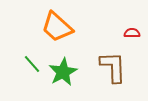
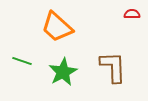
red semicircle: moved 19 px up
green line: moved 10 px left, 3 px up; rotated 30 degrees counterclockwise
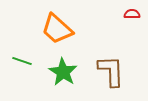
orange trapezoid: moved 2 px down
brown L-shape: moved 2 px left, 4 px down
green star: rotated 12 degrees counterclockwise
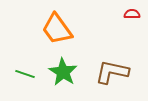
orange trapezoid: rotated 12 degrees clockwise
green line: moved 3 px right, 13 px down
brown L-shape: moved 1 px right, 1 px down; rotated 76 degrees counterclockwise
